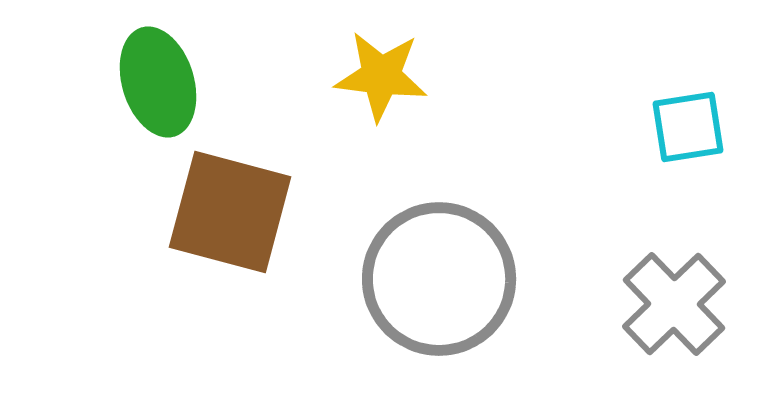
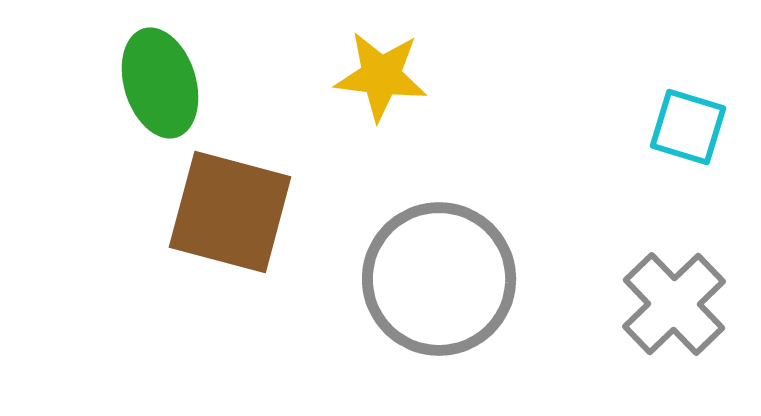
green ellipse: moved 2 px right, 1 px down
cyan square: rotated 26 degrees clockwise
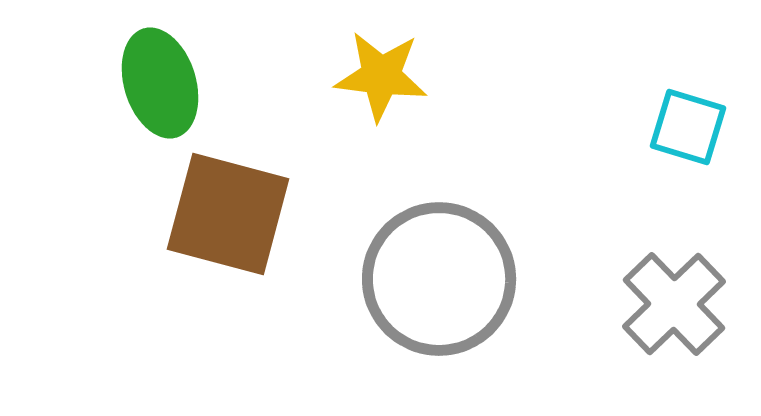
brown square: moved 2 px left, 2 px down
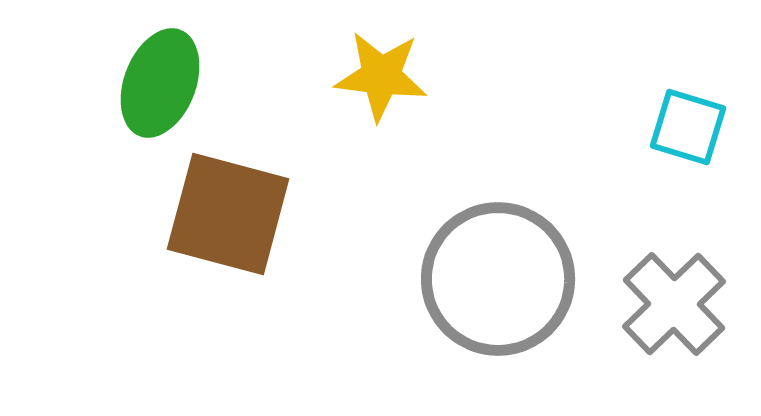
green ellipse: rotated 38 degrees clockwise
gray circle: moved 59 px right
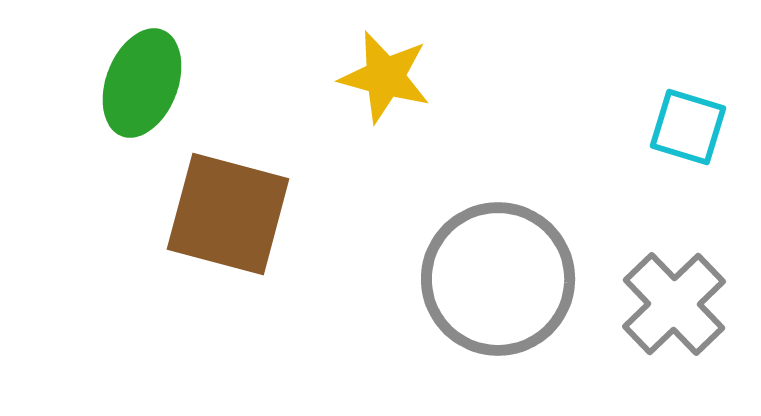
yellow star: moved 4 px right, 1 px down; rotated 8 degrees clockwise
green ellipse: moved 18 px left
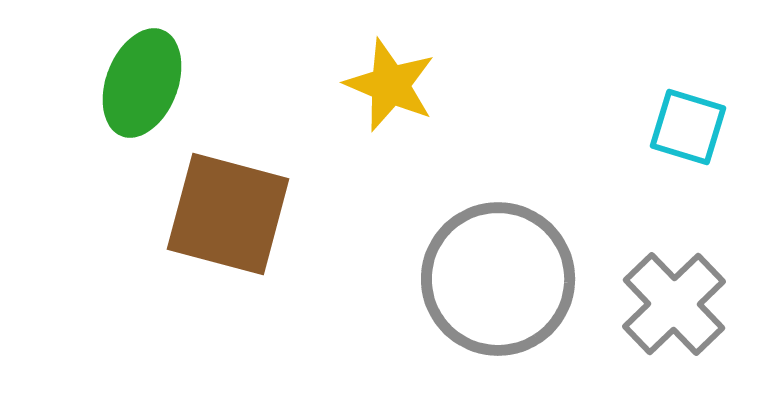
yellow star: moved 5 px right, 8 px down; rotated 8 degrees clockwise
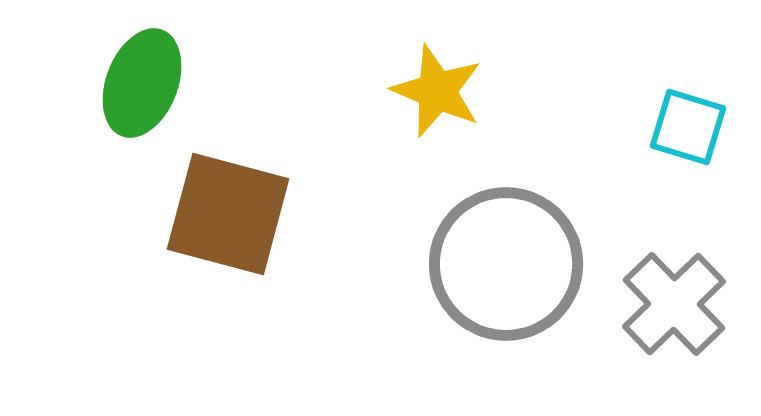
yellow star: moved 47 px right, 6 px down
gray circle: moved 8 px right, 15 px up
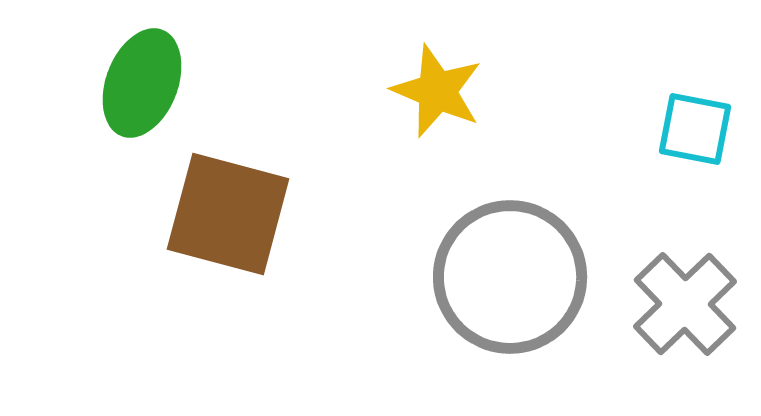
cyan square: moved 7 px right, 2 px down; rotated 6 degrees counterclockwise
gray circle: moved 4 px right, 13 px down
gray cross: moved 11 px right
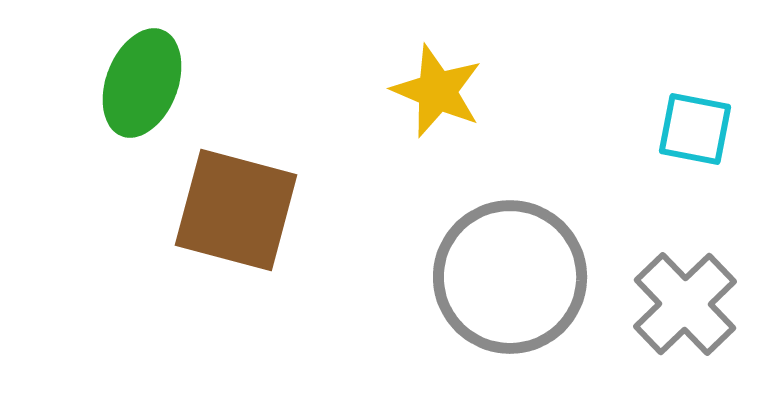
brown square: moved 8 px right, 4 px up
